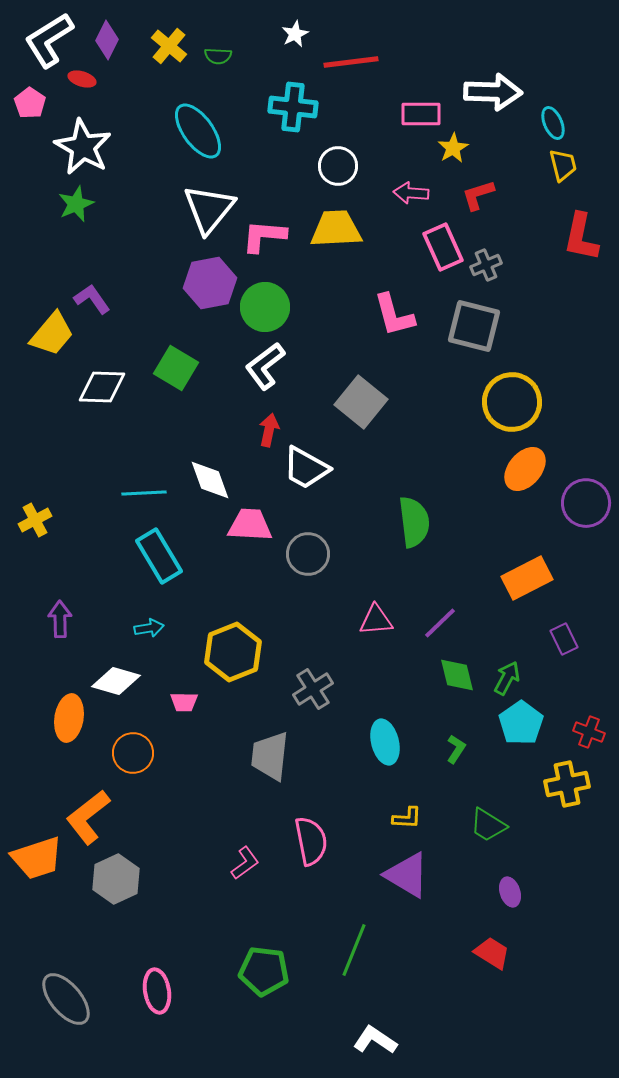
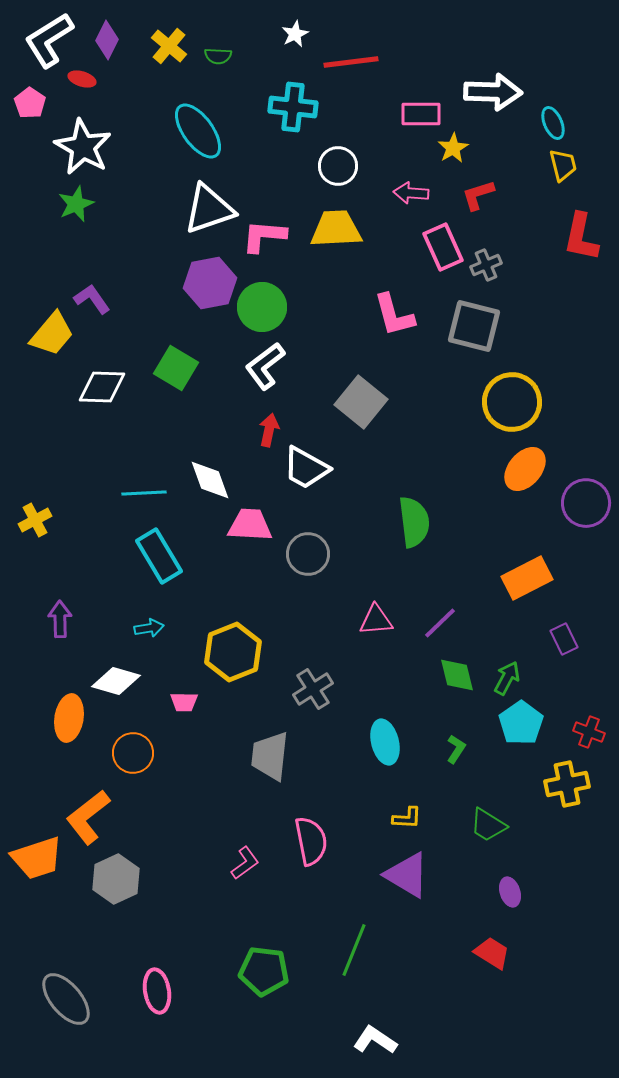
white triangle at (209, 209): rotated 32 degrees clockwise
green circle at (265, 307): moved 3 px left
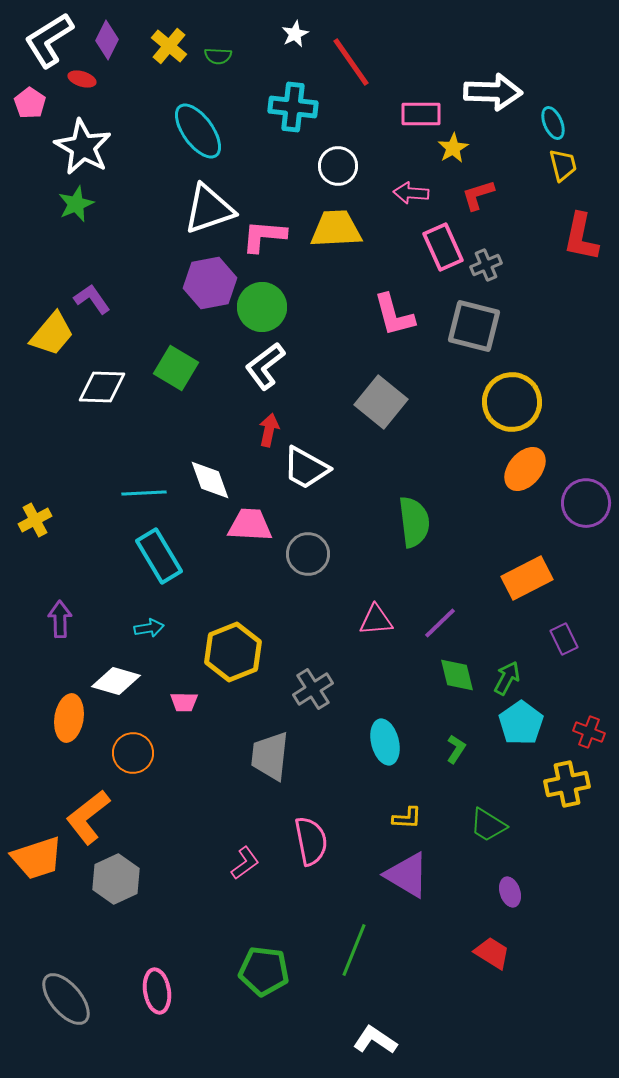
red line at (351, 62): rotated 62 degrees clockwise
gray square at (361, 402): moved 20 px right
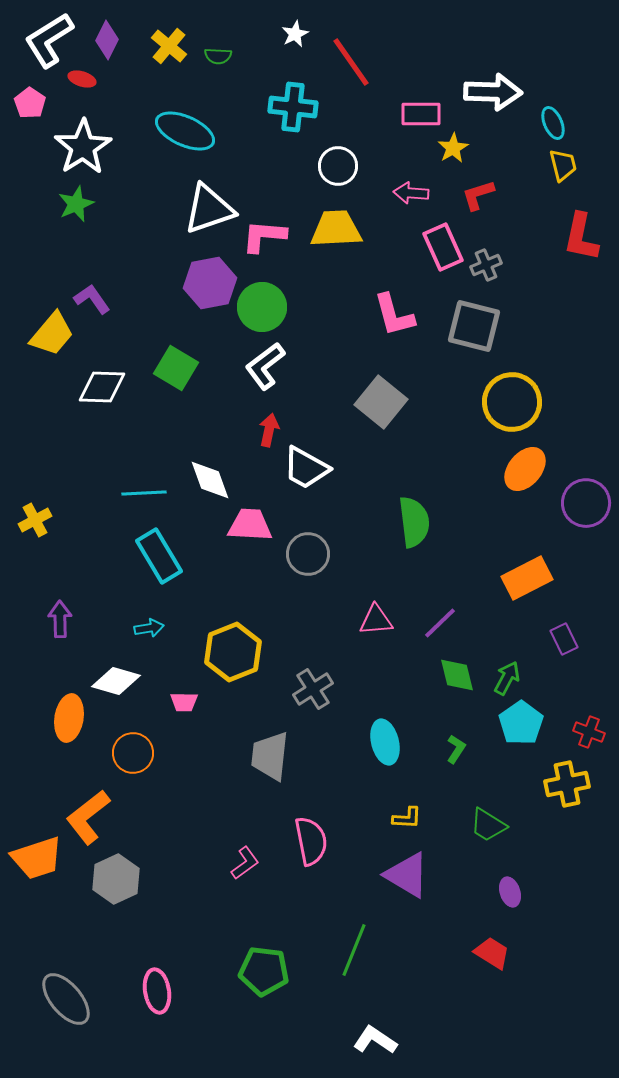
cyan ellipse at (198, 131): moved 13 px left; rotated 30 degrees counterclockwise
white star at (83, 147): rotated 10 degrees clockwise
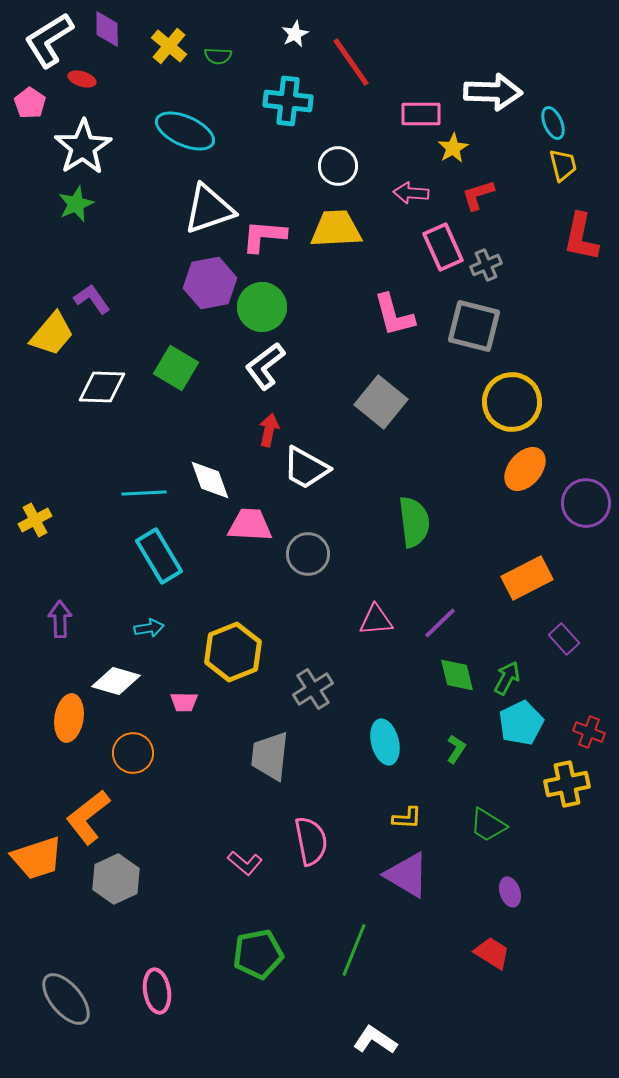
purple diamond at (107, 40): moved 11 px up; rotated 27 degrees counterclockwise
cyan cross at (293, 107): moved 5 px left, 6 px up
purple rectangle at (564, 639): rotated 16 degrees counterclockwise
cyan pentagon at (521, 723): rotated 9 degrees clockwise
pink L-shape at (245, 863): rotated 76 degrees clockwise
green pentagon at (264, 971): moved 6 px left, 17 px up; rotated 18 degrees counterclockwise
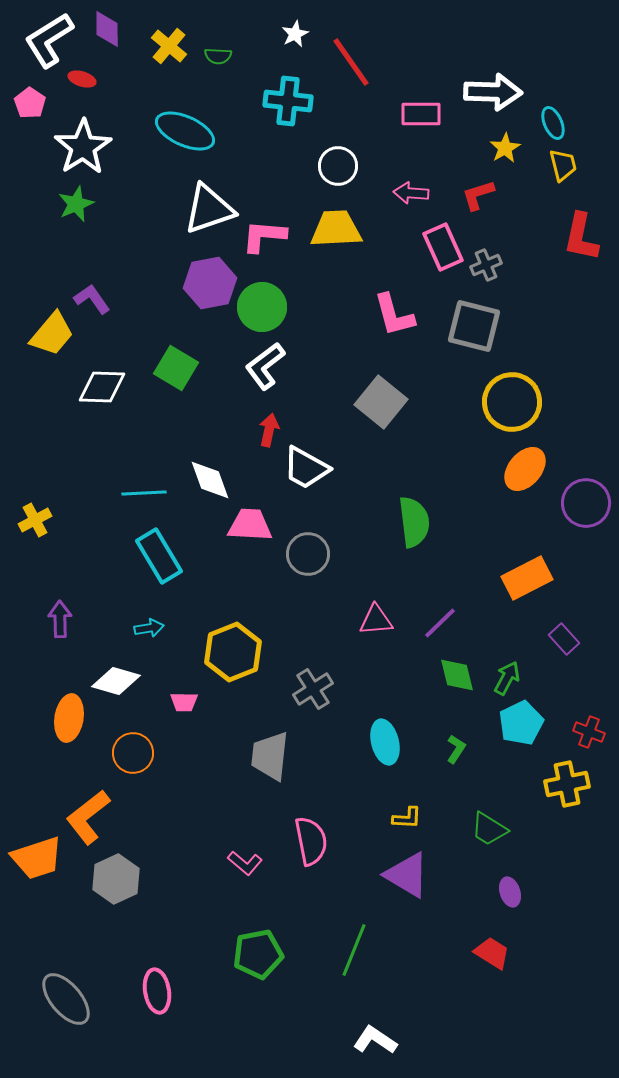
yellow star at (453, 148): moved 52 px right
green trapezoid at (488, 825): moved 1 px right, 4 px down
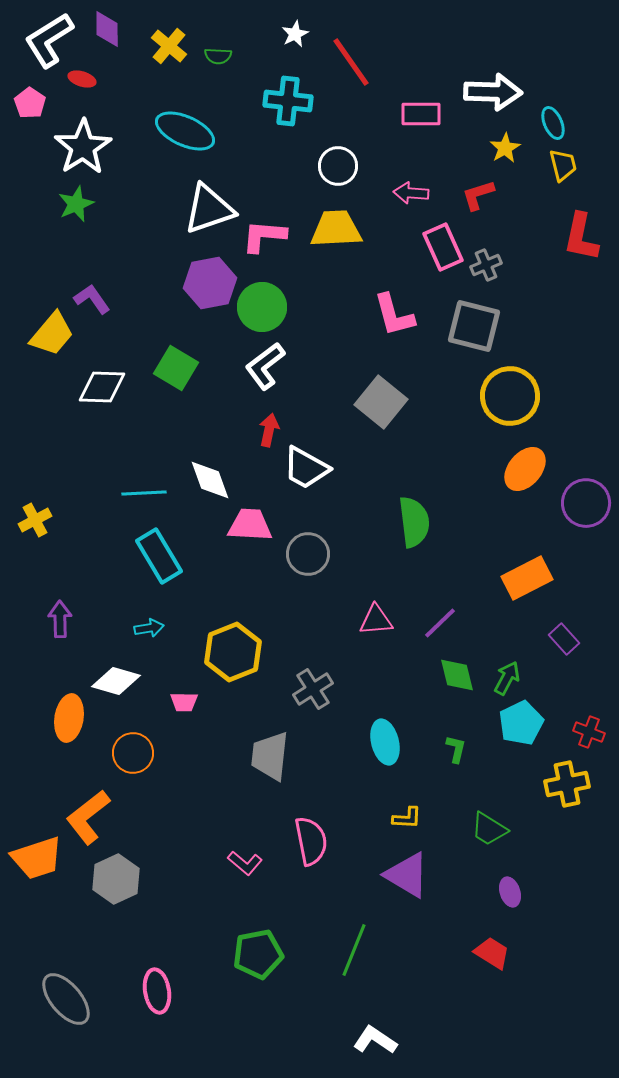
yellow circle at (512, 402): moved 2 px left, 6 px up
green L-shape at (456, 749): rotated 20 degrees counterclockwise
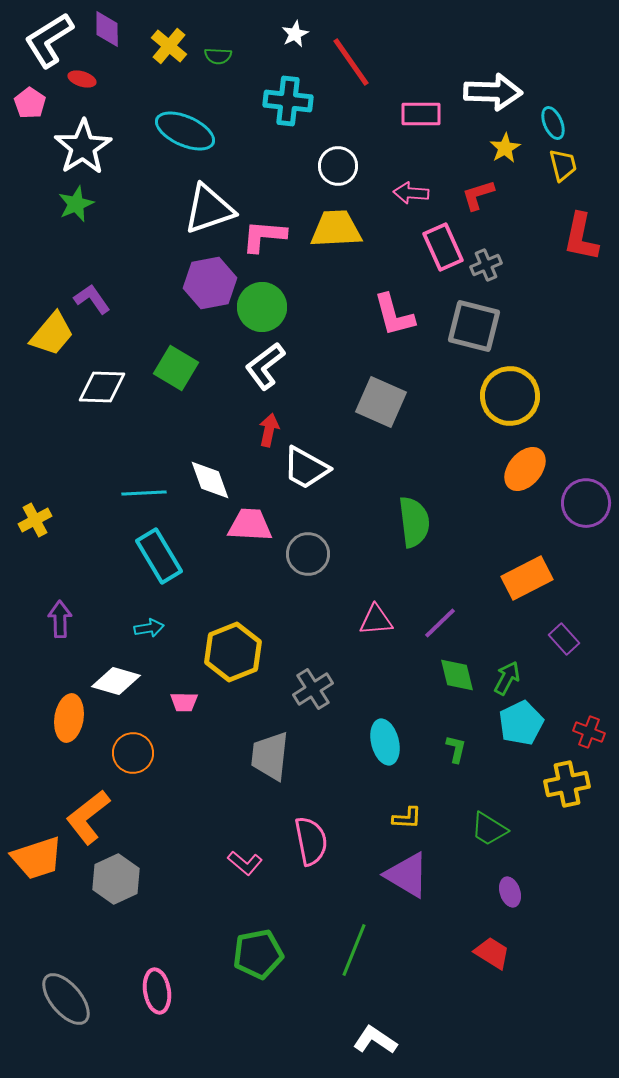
gray square at (381, 402): rotated 15 degrees counterclockwise
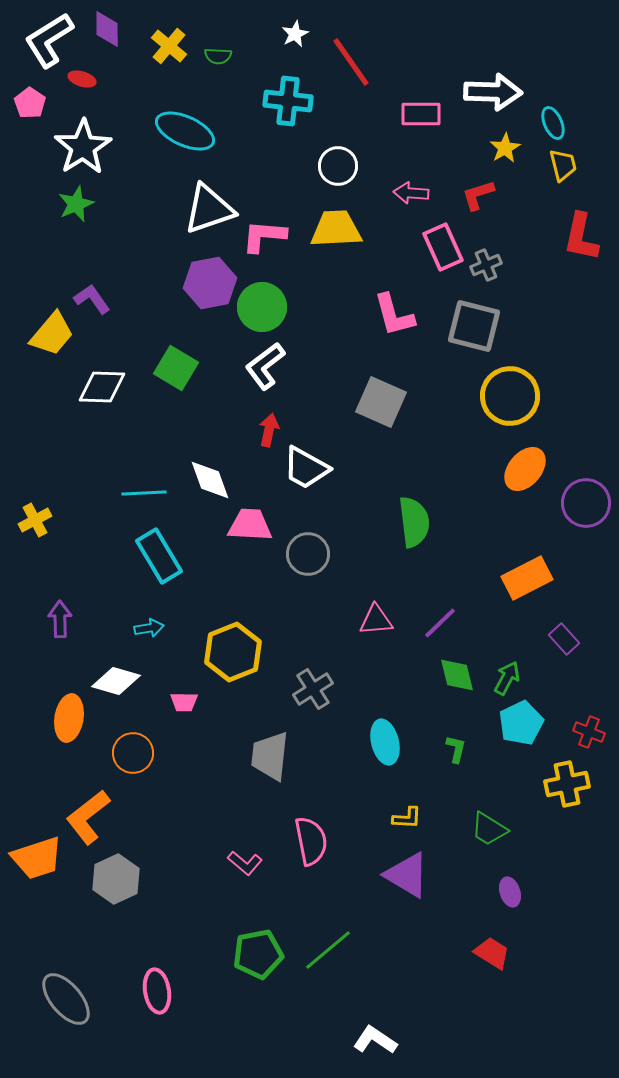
green line at (354, 950): moved 26 px left; rotated 28 degrees clockwise
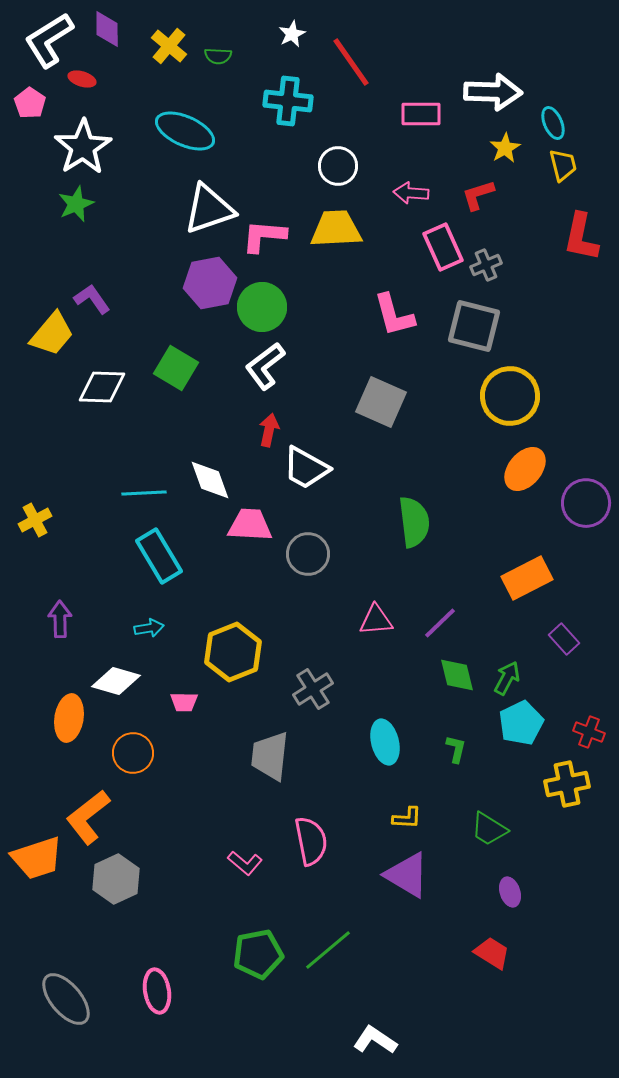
white star at (295, 34): moved 3 px left
